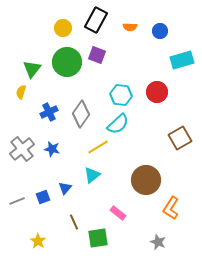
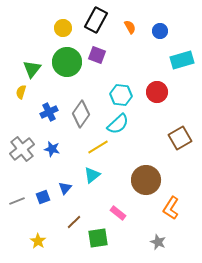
orange semicircle: rotated 120 degrees counterclockwise
brown line: rotated 70 degrees clockwise
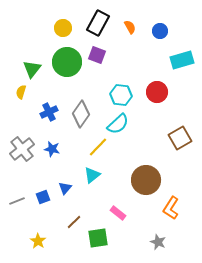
black rectangle: moved 2 px right, 3 px down
yellow line: rotated 15 degrees counterclockwise
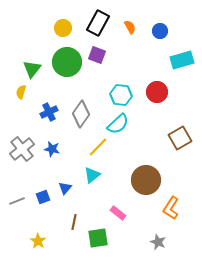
brown line: rotated 35 degrees counterclockwise
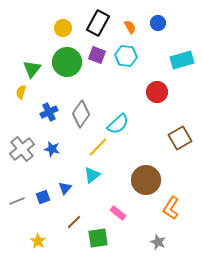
blue circle: moved 2 px left, 8 px up
cyan hexagon: moved 5 px right, 39 px up
brown line: rotated 35 degrees clockwise
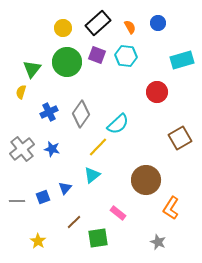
black rectangle: rotated 20 degrees clockwise
gray line: rotated 21 degrees clockwise
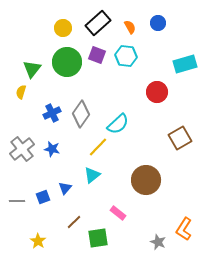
cyan rectangle: moved 3 px right, 4 px down
blue cross: moved 3 px right, 1 px down
orange L-shape: moved 13 px right, 21 px down
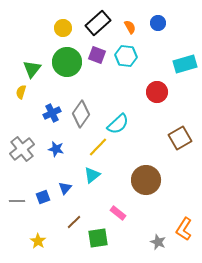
blue star: moved 4 px right
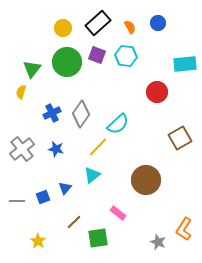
cyan rectangle: rotated 10 degrees clockwise
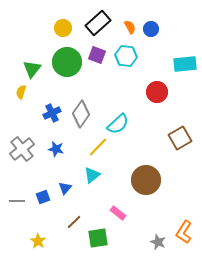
blue circle: moved 7 px left, 6 px down
orange L-shape: moved 3 px down
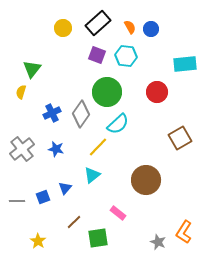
green circle: moved 40 px right, 30 px down
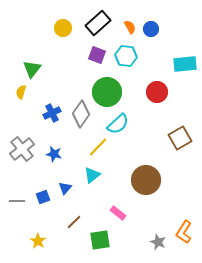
blue star: moved 2 px left, 5 px down
green square: moved 2 px right, 2 px down
